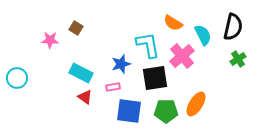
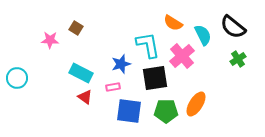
black semicircle: rotated 116 degrees clockwise
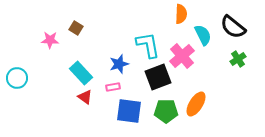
orange semicircle: moved 8 px right, 9 px up; rotated 120 degrees counterclockwise
blue star: moved 2 px left
cyan rectangle: rotated 20 degrees clockwise
black square: moved 3 px right, 1 px up; rotated 12 degrees counterclockwise
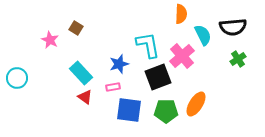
black semicircle: rotated 44 degrees counterclockwise
pink star: rotated 24 degrees clockwise
blue square: moved 1 px up
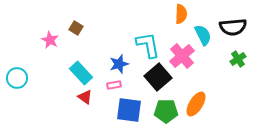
black square: rotated 20 degrees counterclockwise
pink rectangle: moved 1 px right, 2 px up
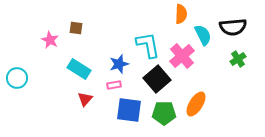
brown square: rotated 24 degrees counterclockwise
cyan rectangle: moved 2 px left, 4 px up; rotated 15 degrees counterclockwise
black square: moved 1 px left, 2 px down
red triangle: moved 2 px down; rotated 35 degrees clockwise
green pentagon: moved 2 px left, 2 px down
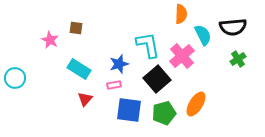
cyan circle: moved 2 px left
green pentagon: rotated 15 degrees counterclockwise
